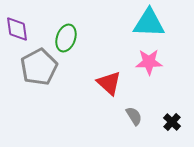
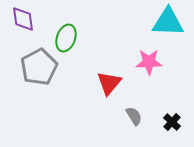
cyan triangle: moved 19 px right, 1 px up
purple diamond: moved 6 px right, 10 px up
red triangle: rotated 28 degrees clockwise
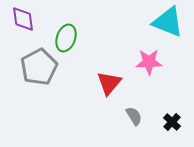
cyan triangle: rotated 20 degrees clockwise
